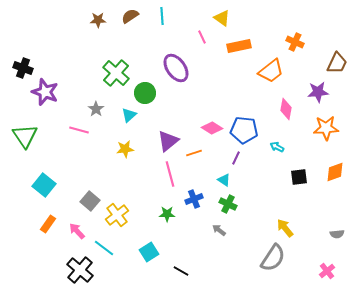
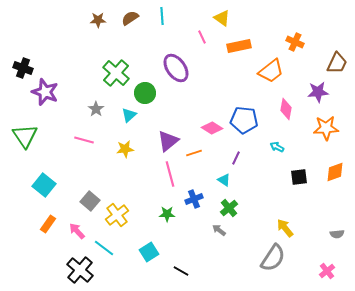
brown semicircle at (130, 16): moved 2 px down
pink line at (79, 130): moved 5 px right, 10 px down
blue pentagon at (244, 130): moved 10 px up
green cross at (228, 204): moved 1 px right, 4 px down; rotated 24 degrees clockwise
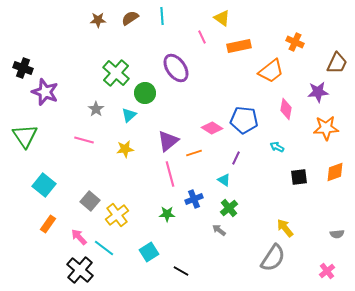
pink arrow at (77, 231): moved 2 px right, 6 px down
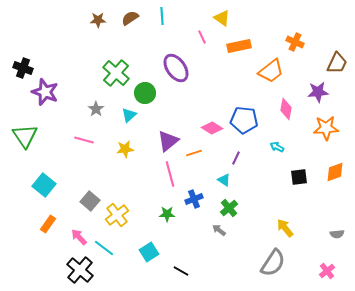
gray semicircle at (273, 258): moved 5 px down
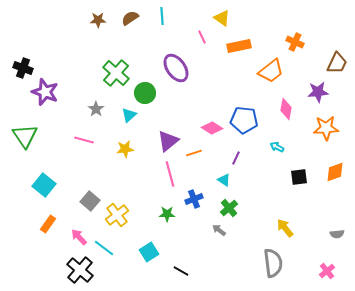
gray semicircle at (273, 263): rotated 40 degrees counterclockwise
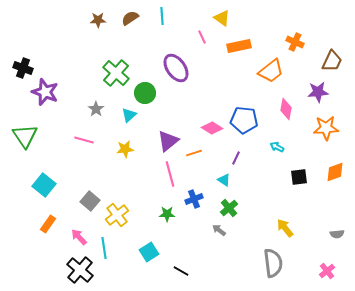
brown trapezoid at (337, 63): moved 5 px left, 2 px up
cyan line at (104, 248): rotated 45 degrees clockwise
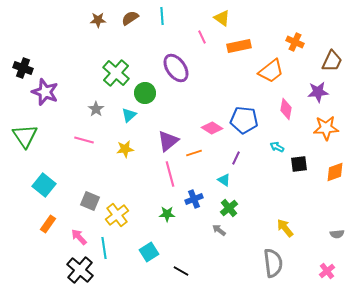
black square at (299, 177): moved 13 px up
gray square at (90, 201): rotated 18 degrees counterclockwise
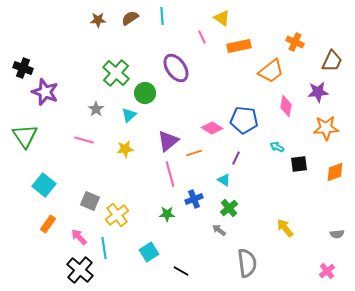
pink diamond at (286, 109): moved 3 px up
gray semicircle at (273, 263): moved 26 px left
